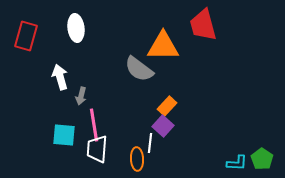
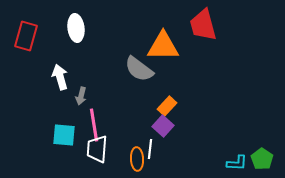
white line: moved 6 px down
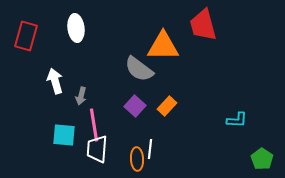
white arrow: moved 5 px left, 4 px down
purple square: moved 28 px left, 20 px up
cyan L-shape: moved 43 px up
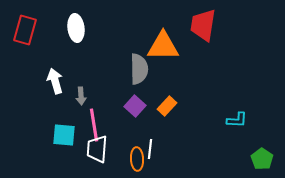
red trapezoid: rotated 24 degrees clockwise
red rectangle: moved 1 px left, 6 px up
gray semicircle: rotated 128 degrees counterclockwise
gray arrow: rotated 18 degrees counterclockwise
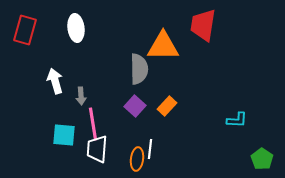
pink line: moved 1 px left, 1 px up
orange ellipse: rotated 10 degrees clockwise
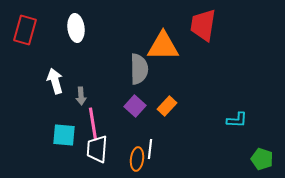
green pentagon: rotated 15 degrees counterclockwise
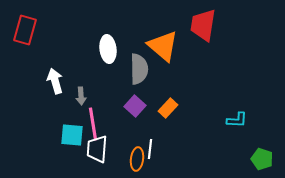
white ellipse: moved 32 px right, 21 px down
orange triangle: rotated 40 degrees clockwise
orange rectangle: moved 1 px right, 2 px down
cyan square: moved 8 px right
